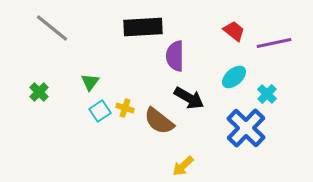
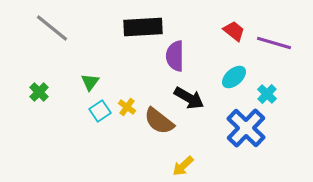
purple line: rotated 28 degrees clockwise
yellow cross: moved 2 px right, 1 px up; rotated 18 degrees clockwise
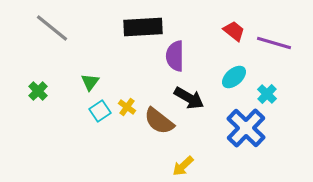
green cross: moved 1 px left, 1 px up
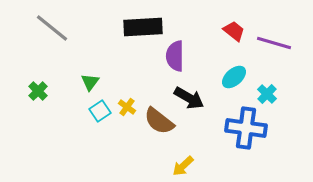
blue cross: rotated 36 degrees counterclockwise
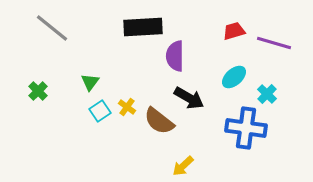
red trapezoid: rotated 55 degrees counterclockwise
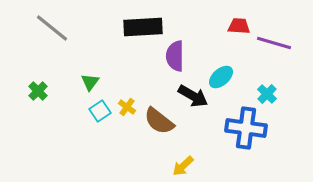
red trapezoid: moved 5 px right, 5 px up; rotated 20 degrees clockwise
cyan ellipse: moved 13 px left
black arrow: moved 4 px right, 2 px up
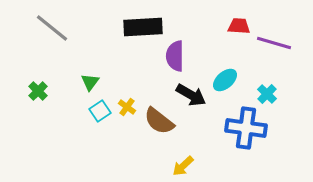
cyan ellipse: moved 4 px right, 3 px down
black arrow: moved 2 px left, 1 px up
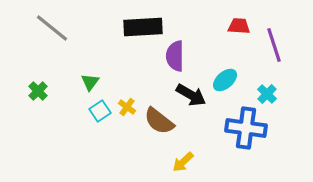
purple line: moved 2 px down; rotated 56 degrees clockwise
yellow arrow: moved 4 px up
